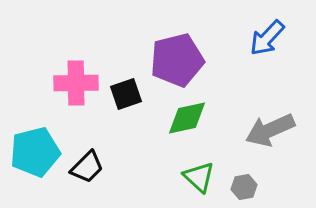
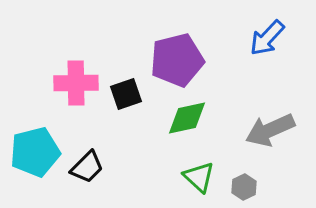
gray hexagon: rotated 15 degrees counterclockwise
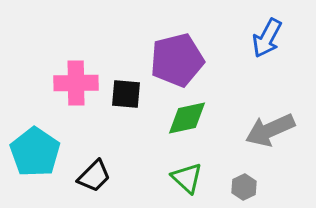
blue arrow: rotated 15 degrees counterclockwise
black square: rotated 24 degrees clockwise
cyan pentagon: rotated 24 degrees counterclockwise
black trapezoid: moved 7 px right, 9 px down
green triangle: moved 12 px left, 1 px down
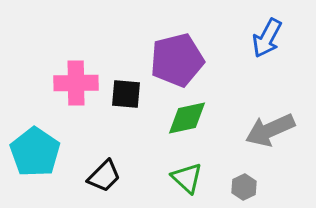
black trapezoid: moved 10 px right
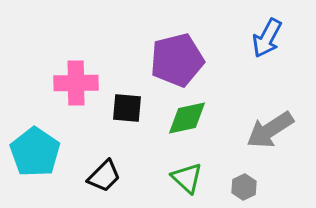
black square: moved 1 px right, 14 px down
gray arrow: rotated 9 degrees counterclockwise
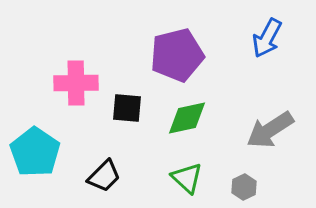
purple pentagon: moved 5 px up
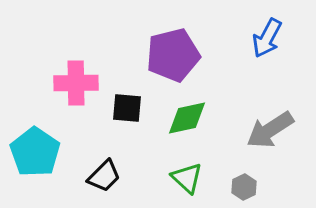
purple pentagon: moved 4 px left
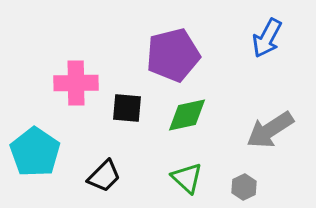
green diamond: moved 3 px up
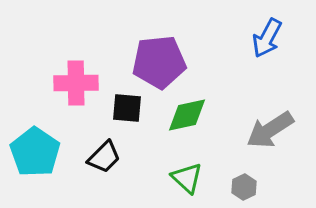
purple pentagon: moved 14 px left, 7 px down; rotated 8 degrees clockwise
black trapezoid: moved 19 px up
